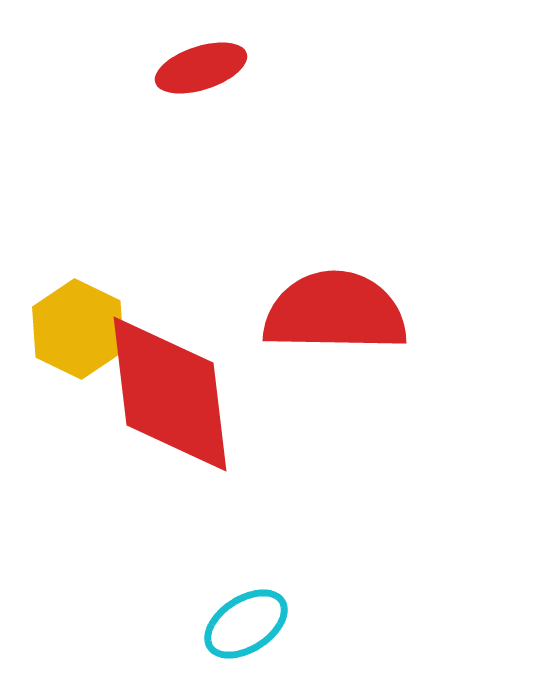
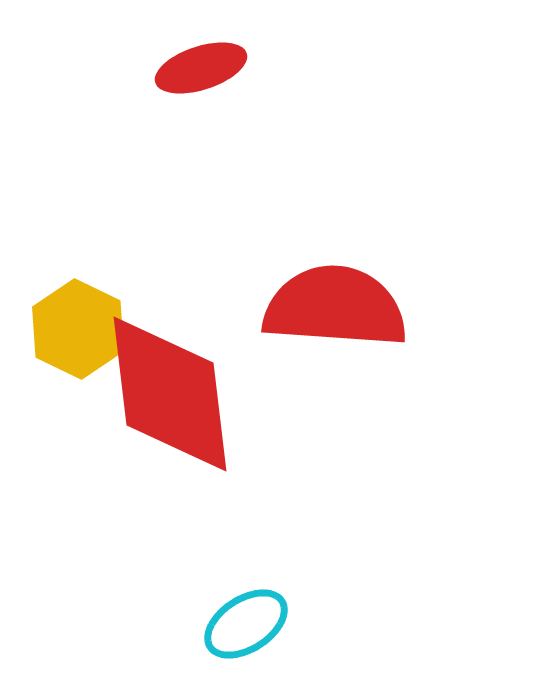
red semicircle: moved 5 px up; rotated 3 degrees clockwise
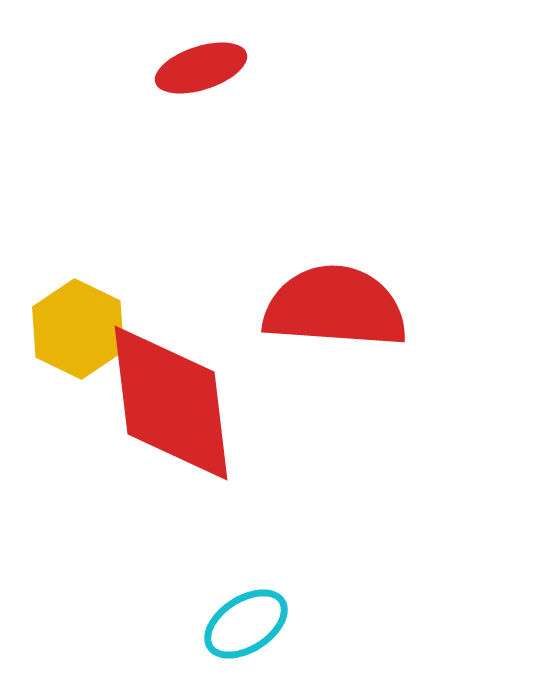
red diamond: moved 1 px right, 9 px down
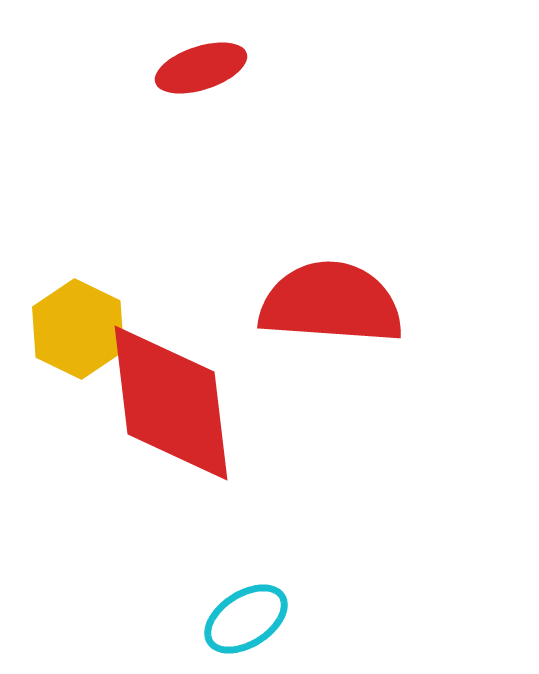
red semicircle: moved 4 px left, 4 px up
cyan ellipse: moved 5 px up
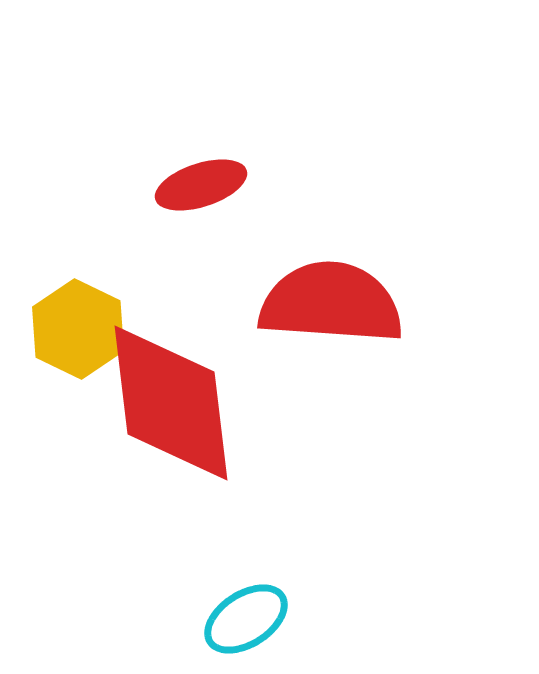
red ellipse: moved 117 px down
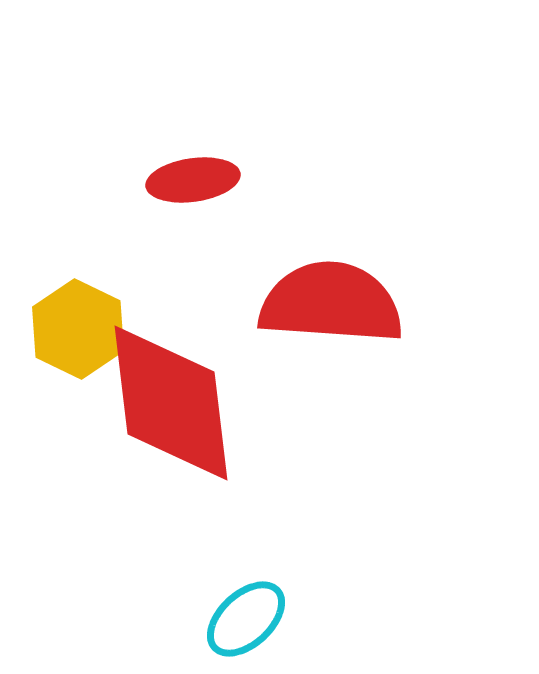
red ellipse: moved 8 px left, 5 px up; rotated 10 degrees clockwise
cyan ellipse: rotated 10 degrees counterclockwise
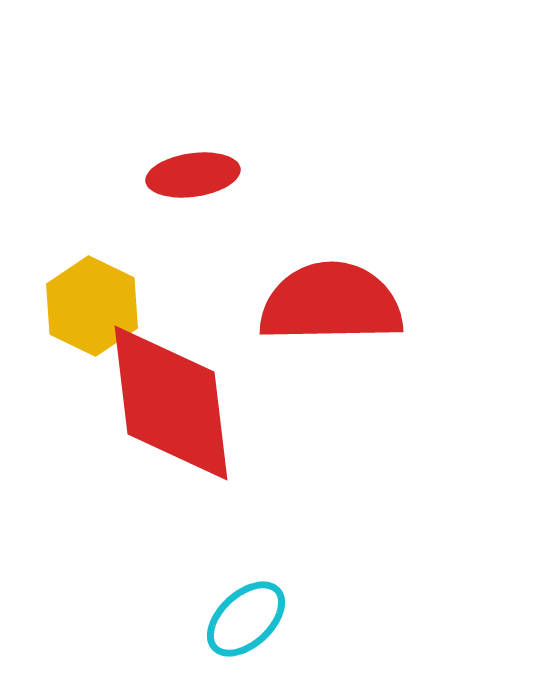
red ellipse: moved 5 px up
red semicircle: rotated 5 degrees counterclockwise
yellow hexagon: moved 14 px right, 23 px up
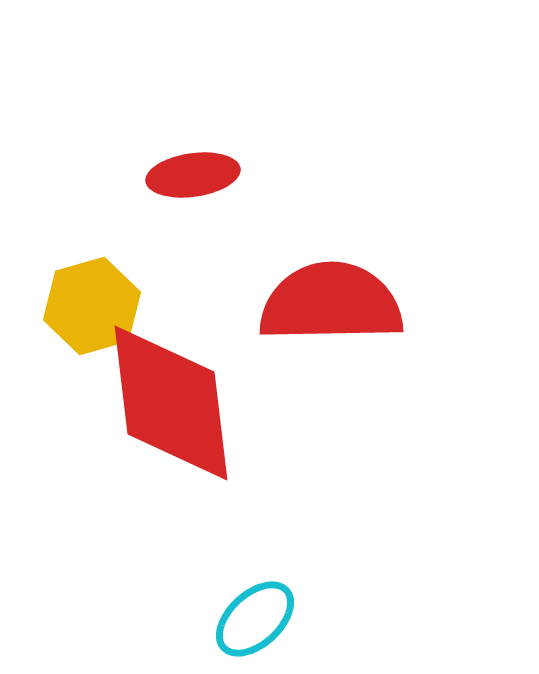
yellow hexagon: rotated 18 degrees clockwise
cyan ellipse: moved 9 px right
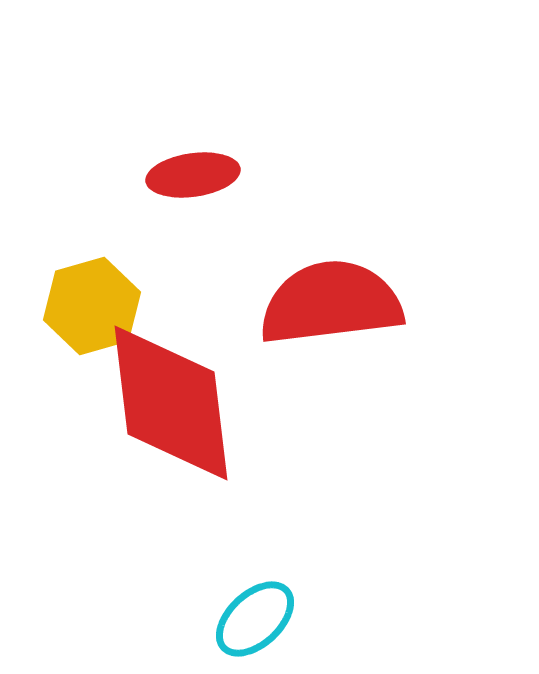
red semicircle: rotated 6 degrees counterclockwise
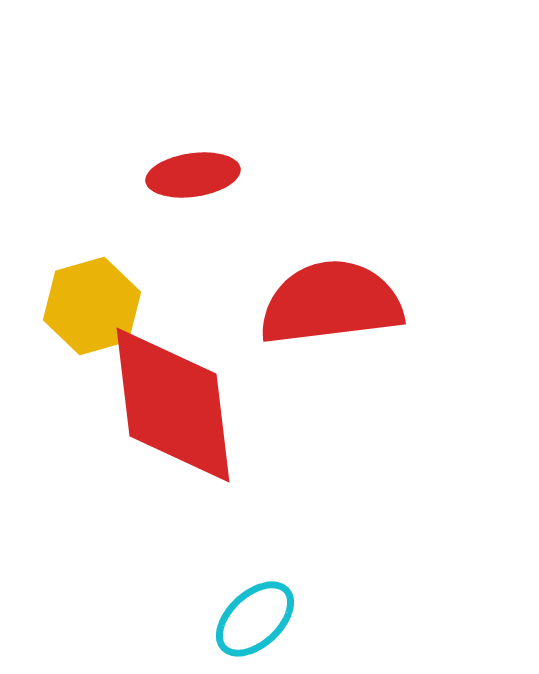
red diamond: moved 2 px right, 2 px down
